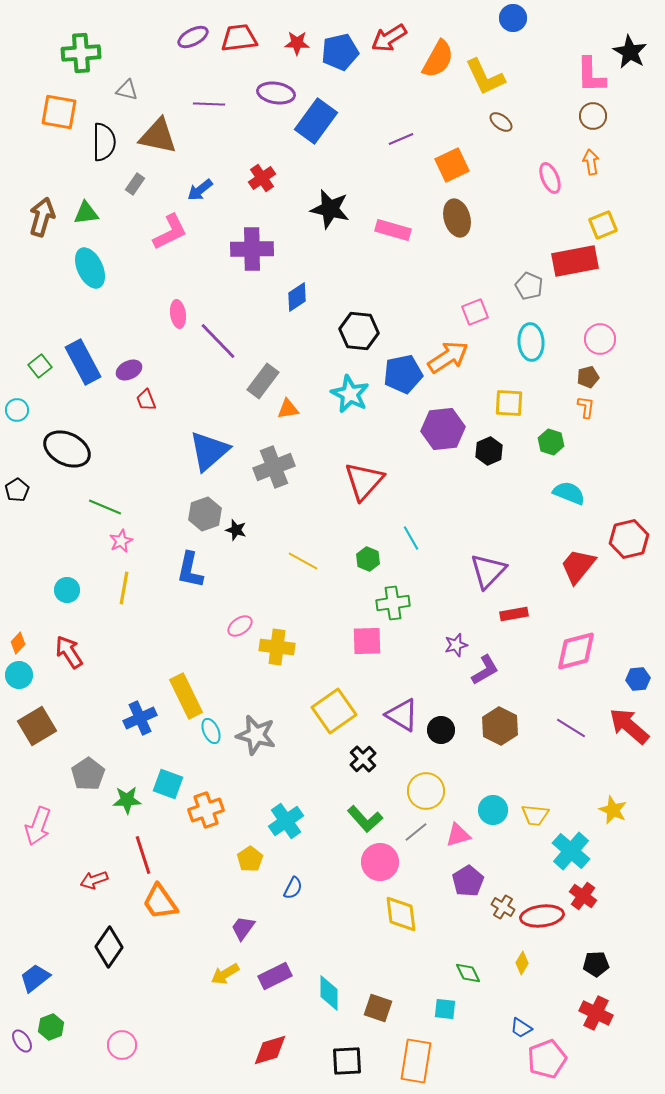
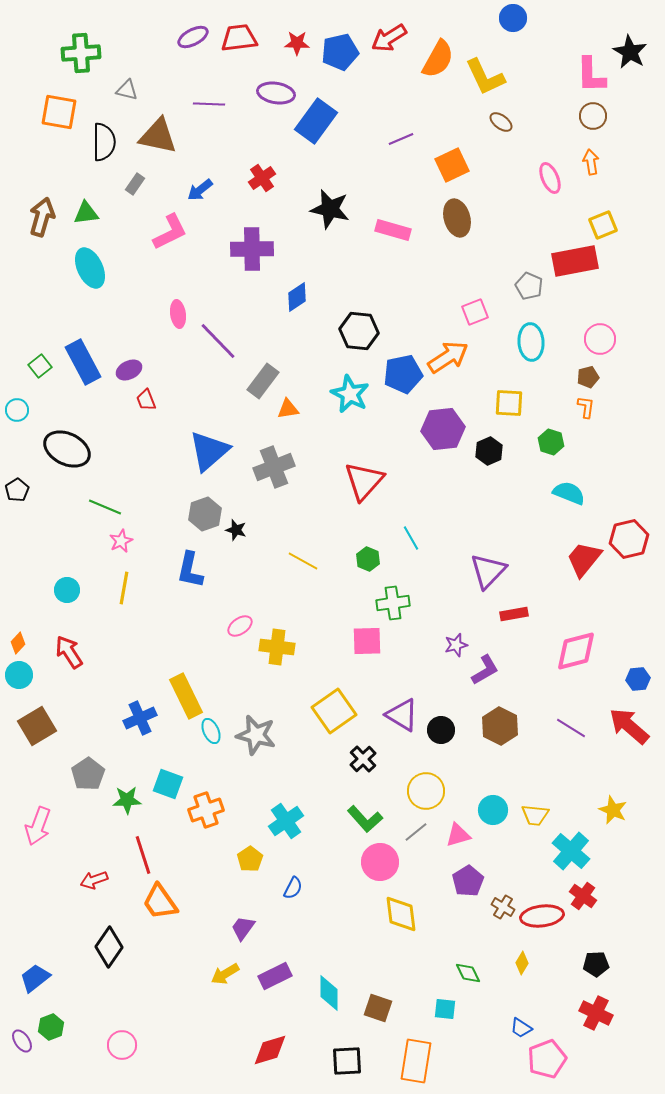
red trapezoid at (578, 566): moved 6 px right, 7 px up
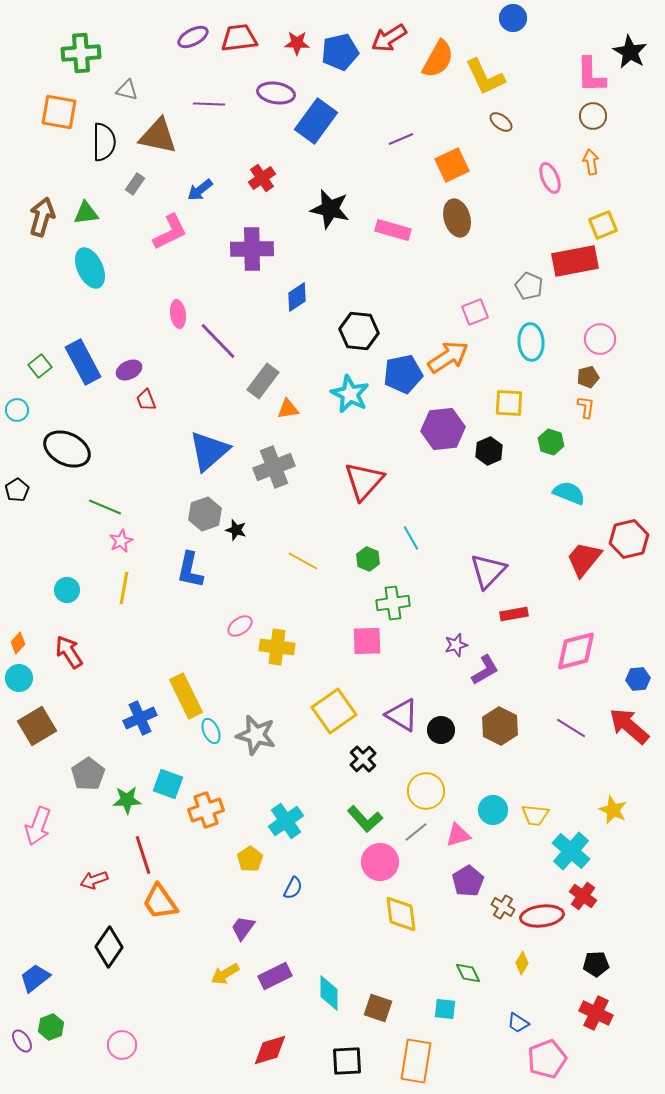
cyan circle at (19, 675): moved 3 px down
blue trapezoid at (521, 1028): moved 3 px left, 5 px up
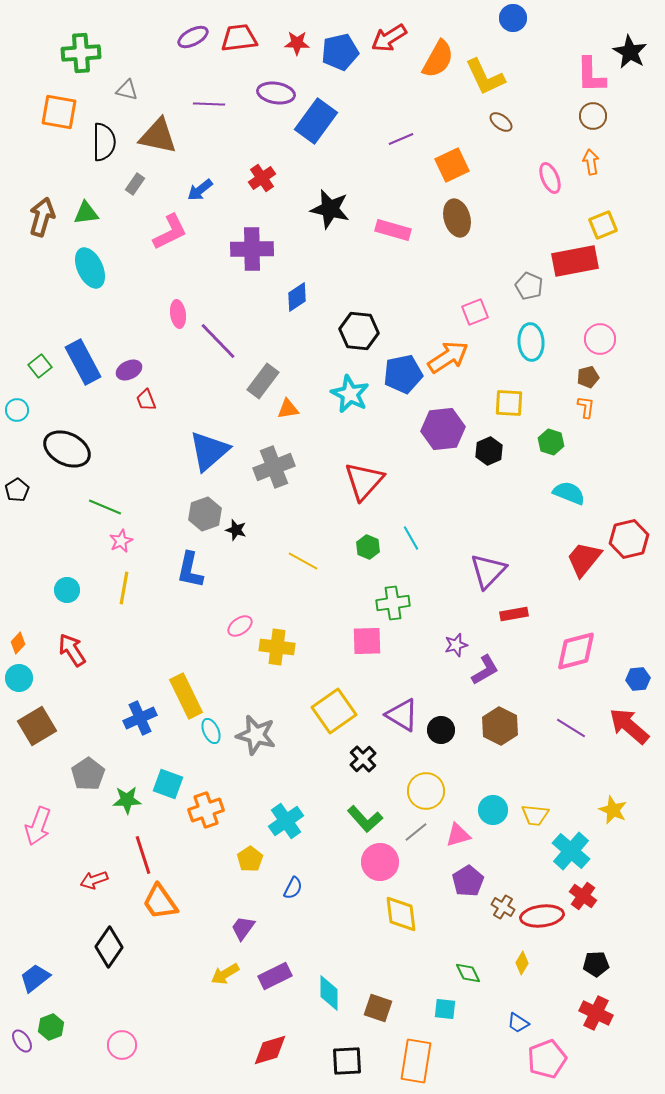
green hexagon at (368, 559): moved 12 px up
red arrow at (69, 652): moved 3 px right, 2 px up
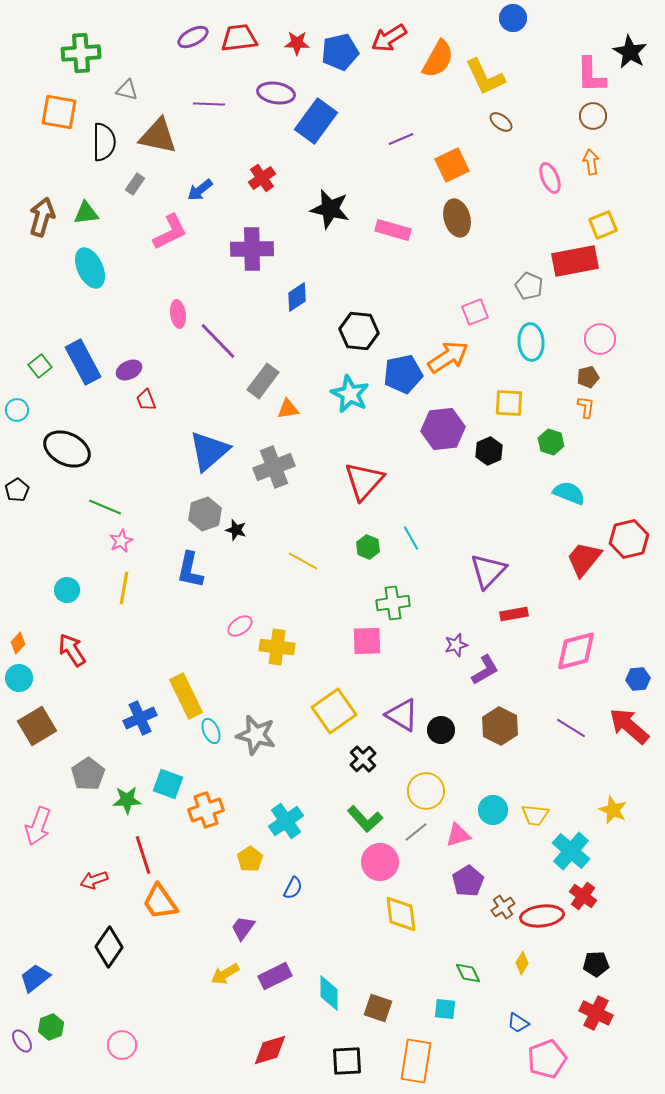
brown cross at (503, 907): rotated 25 degrees clockwise
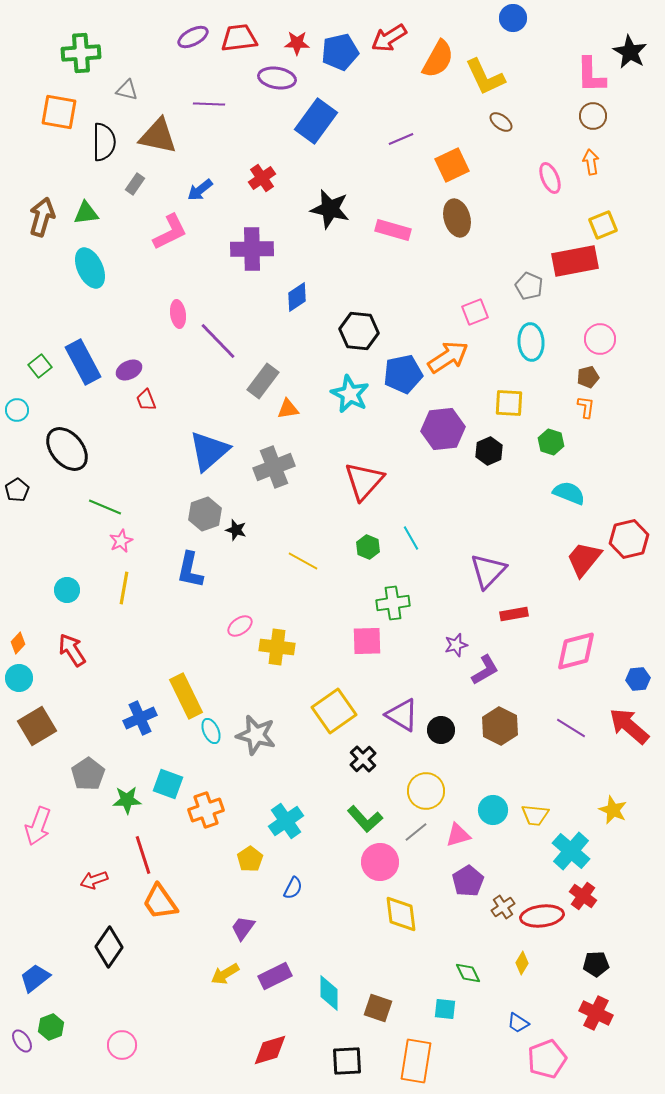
purple ellipse at (276, 93): moved 1 px right, 15 px up
black ellipse at (67, 449): rotated 24 degrees clockwise
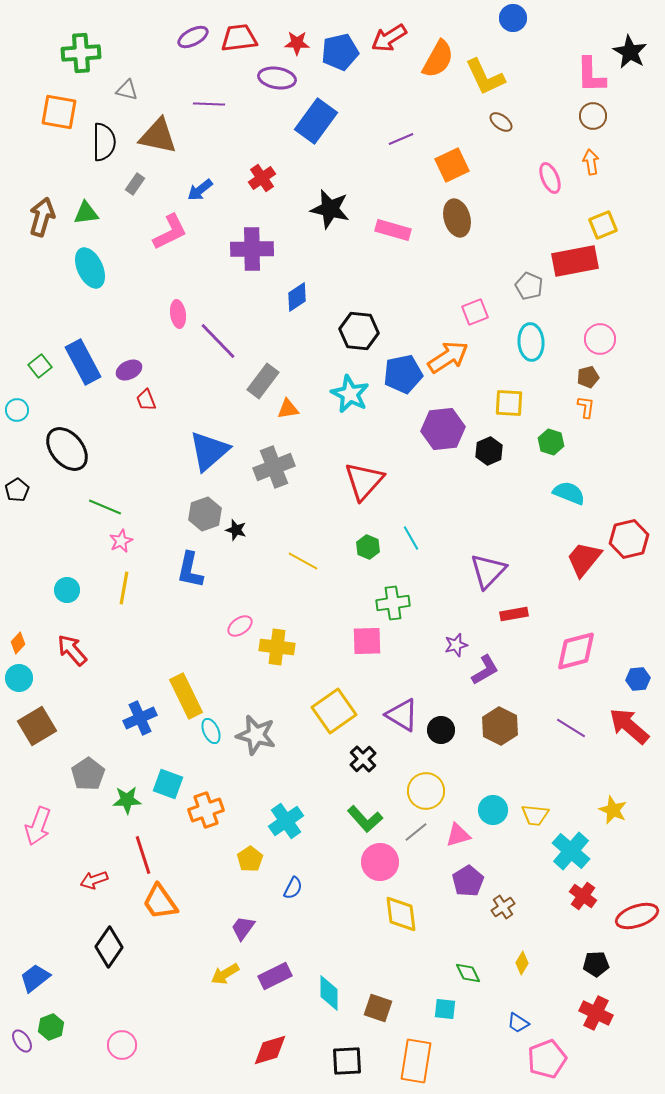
red arrow at (72, 650): rotated 8 degrees counterclockwise
red ellipse at (542, 916): moved 95 px right; rotated 12 degrees counterclockwise
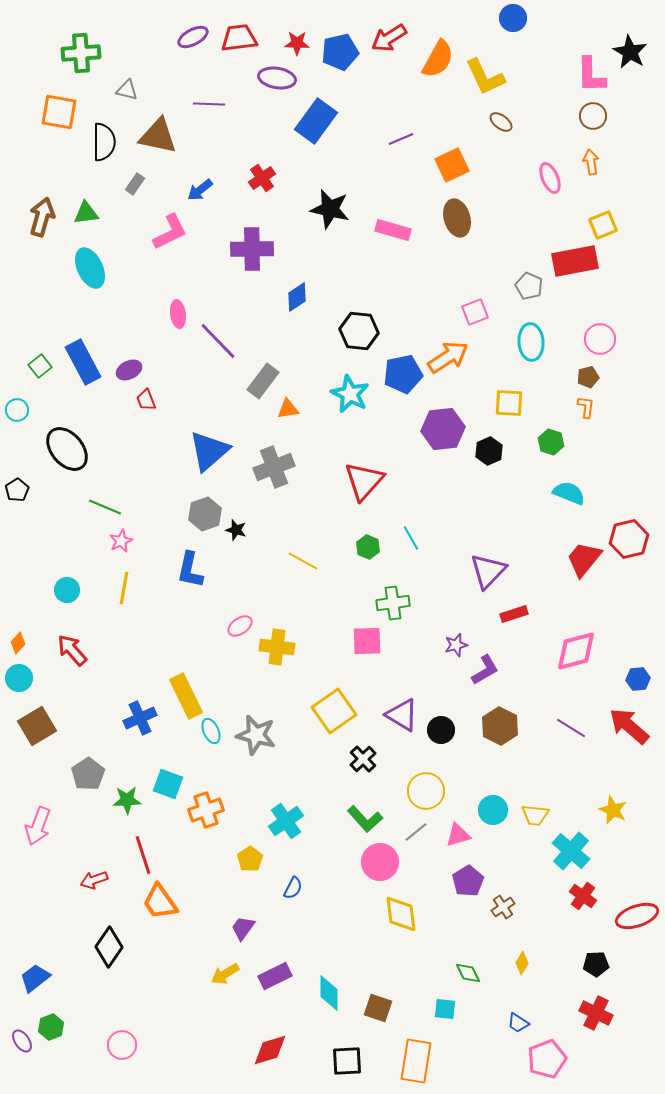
red rectangle at (514, 614): rotated 8 degrees counterclockwise
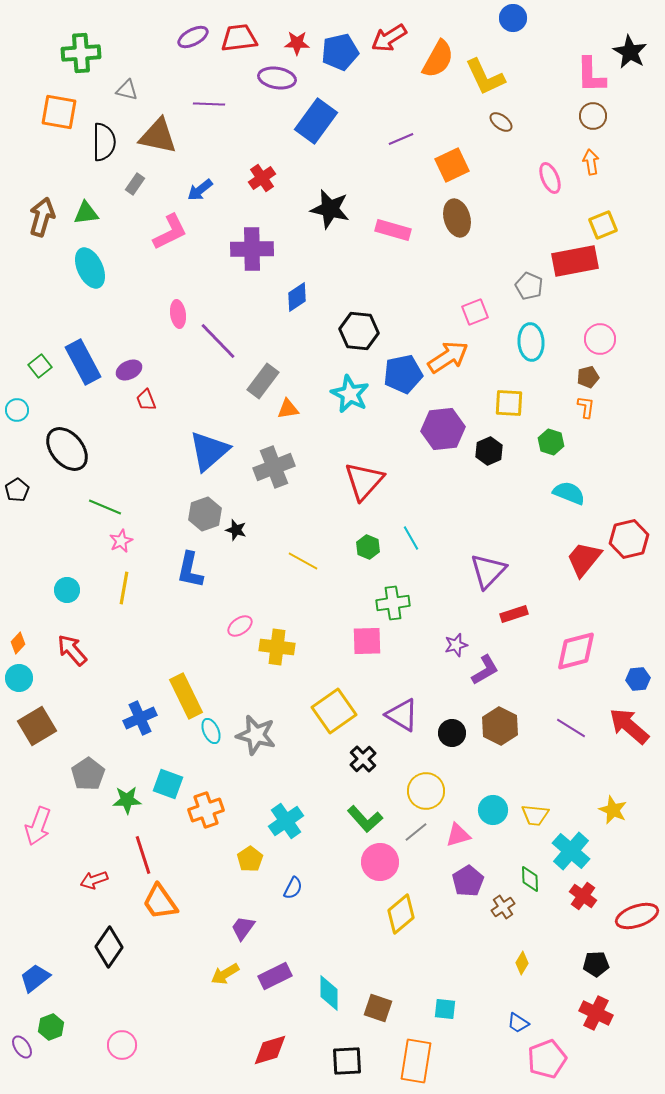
black circle at (441, 730): moved 11 px right, 3 px down
yellow diamond at (401, 914): rotated 57 degrees clockwise
green diamond at (468, 973): moved 62 px right, 94 px up; rotated 24 degrees clockwise
purple ellipse at (22, 1041): moved 6 px down
